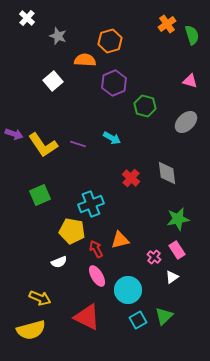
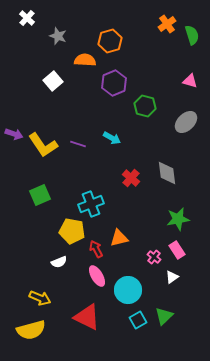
orange triangle: moved 1 px left, 2 px up
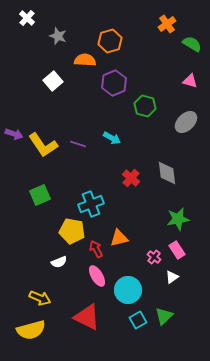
green semicircle: moved 9 px down; rotated 42 degrees counterclockwise
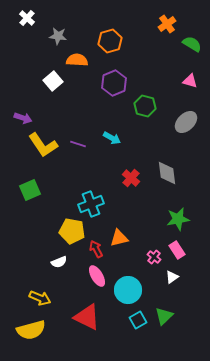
gray star: rotated 12 degrees counterclockwise
orange semicircle: moved 8 px left
purple arrow: moved 9 px right, 16 px up
green square: moved 10 px left, 5 px up
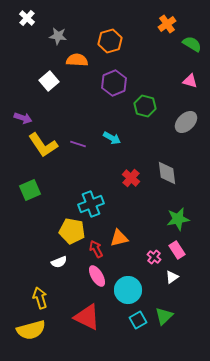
white square: moved 4 px left
yellow arrow: rotated 130 degrees counterclockwise
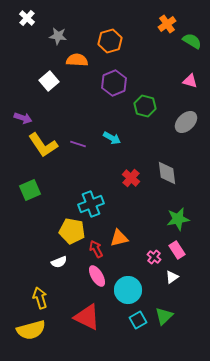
green semicircle: moved 3 px up
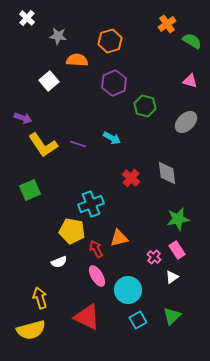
green triangle: moved 8 px right
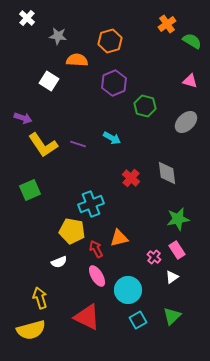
white square: rotated 18 degrees counterclockwise
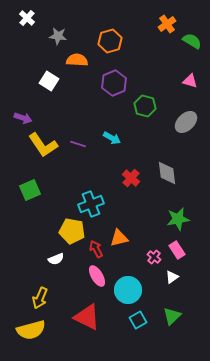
white semicircle: moved 3 px left, 3 px up
yellow arrow: rotated 140 degrees counterclockwise
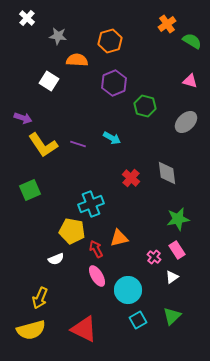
red triangle: moved 3 px left, 12 px down
